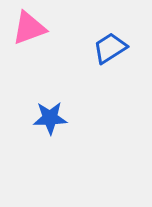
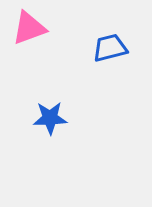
blue trapezoid: rotated 18 degrees clockwise
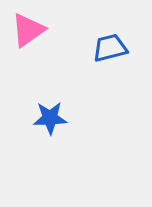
pink triangle: moved 1 px left, 2 px down; rotated 15 degrees counterclockwise
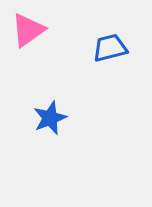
blue star: rotated 20 degrees counterclockwise
